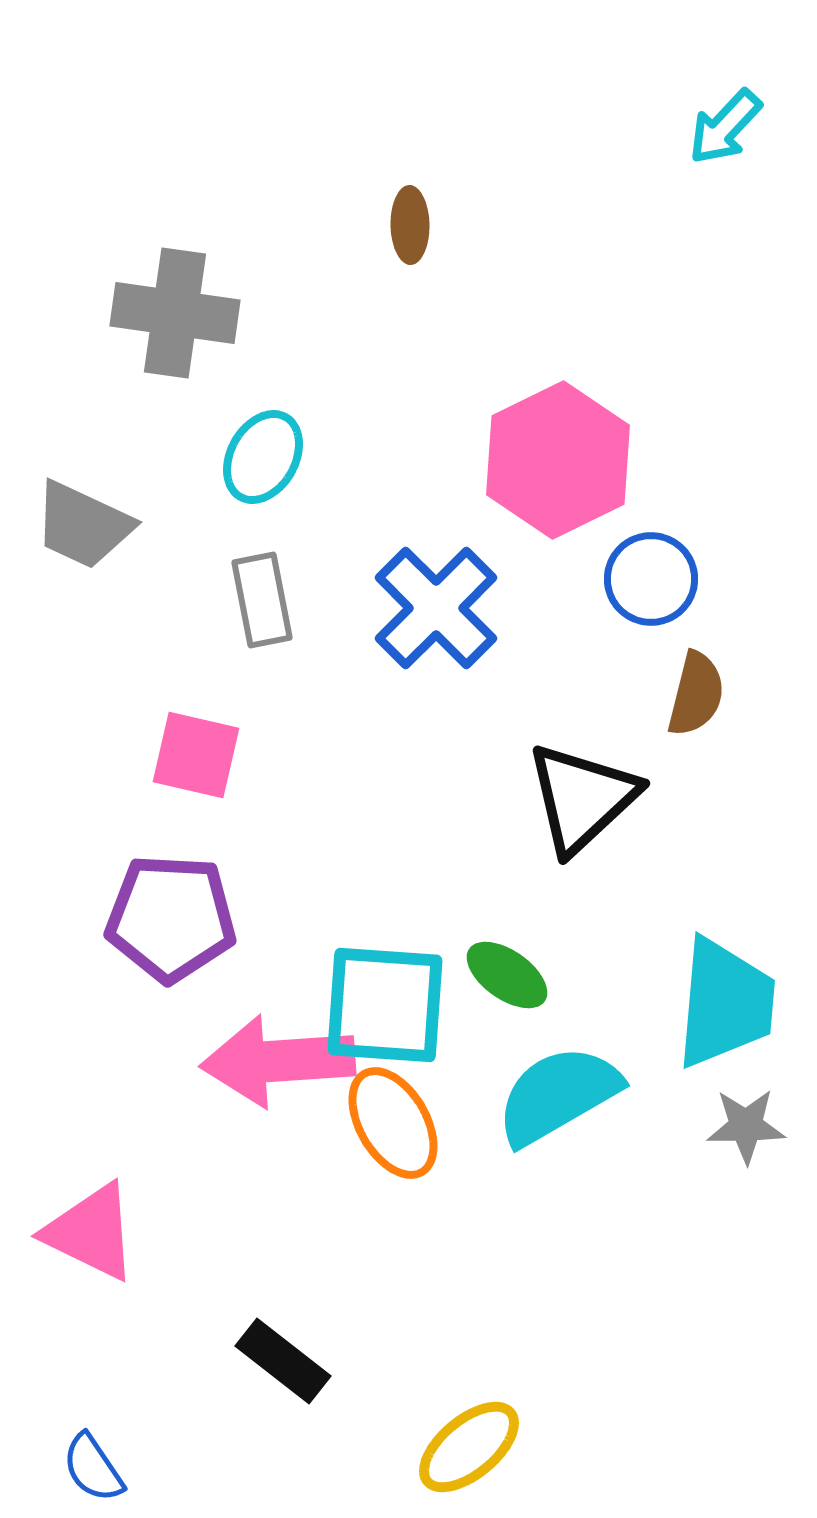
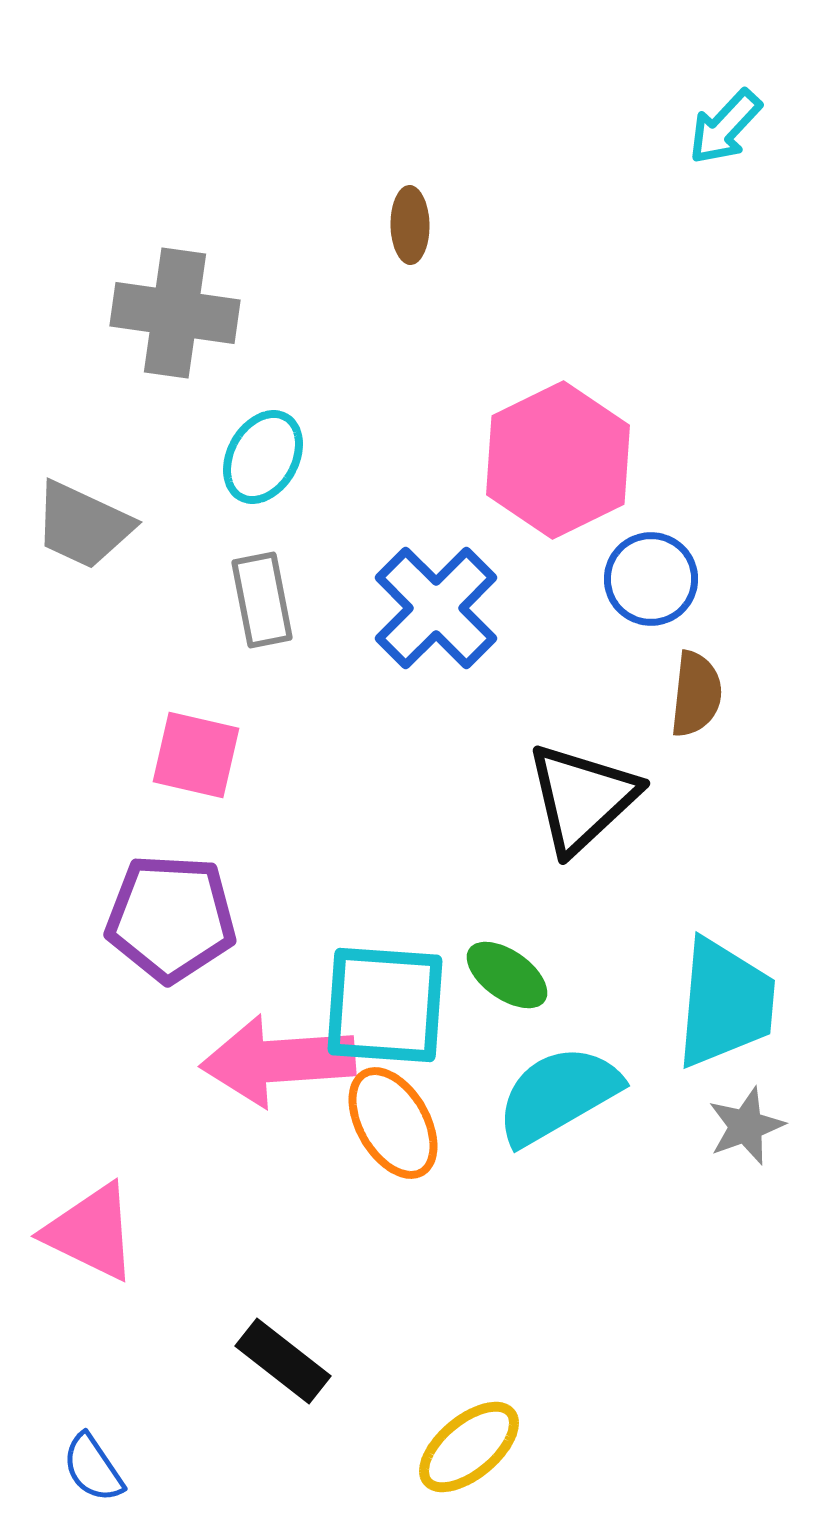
brown semicircle: rotated 8 degrees counterclockwise
gray star: rotated 20 degrees counterclockwise
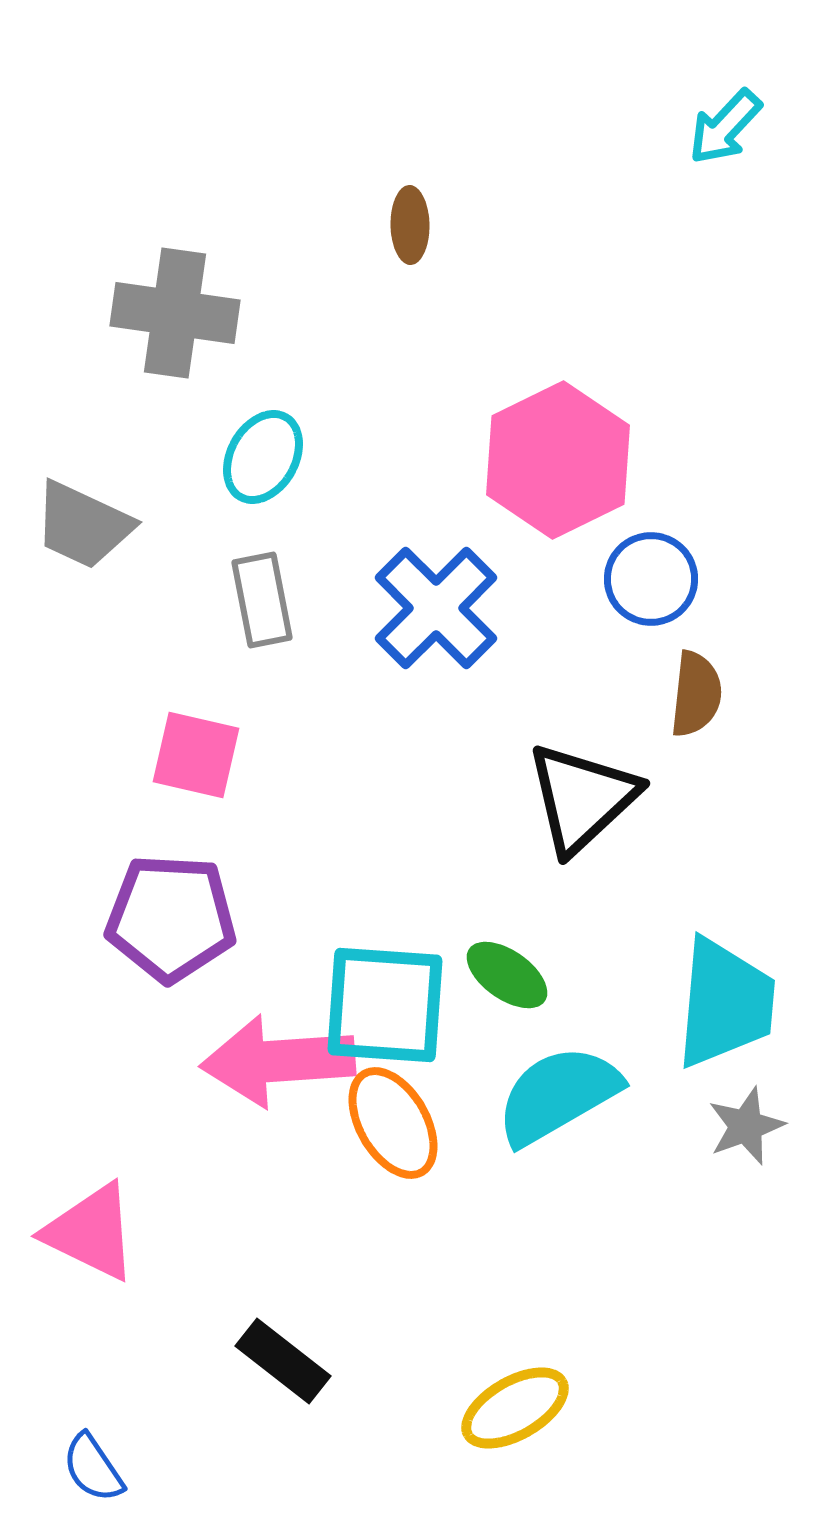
yellow ellipse: moved 46 px right, 39 px up; rotated 10 degrees clockwise
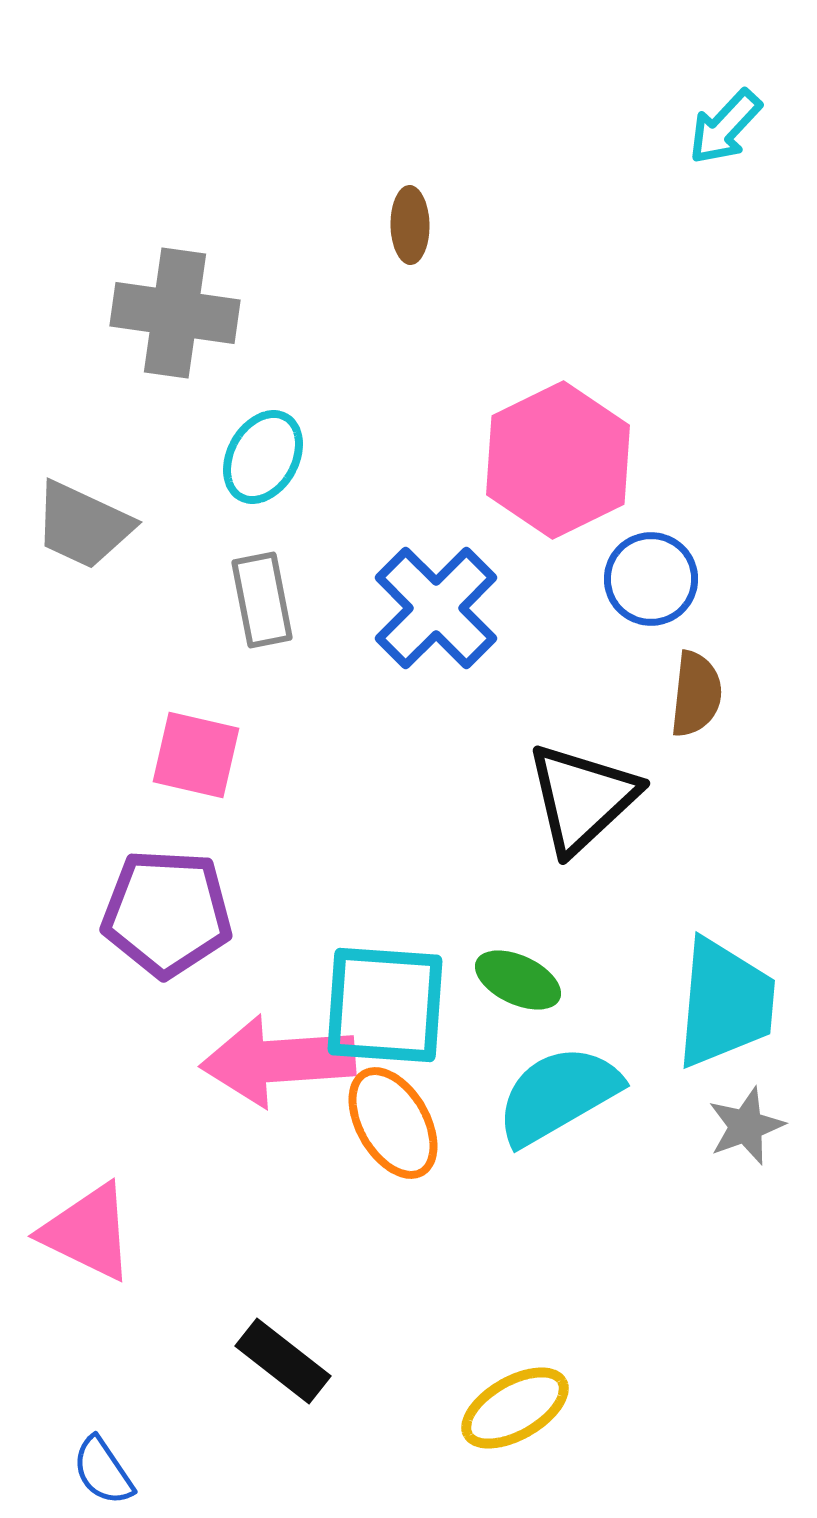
purple pentagon: moved 4 px left, 5 px up
green ellipse: moved 11 px right, 5 px down; rotated 10 degrees counterclockwise
pink triangle: moved 3 px left
blue semicircle: moved 10 px right, 3 px down
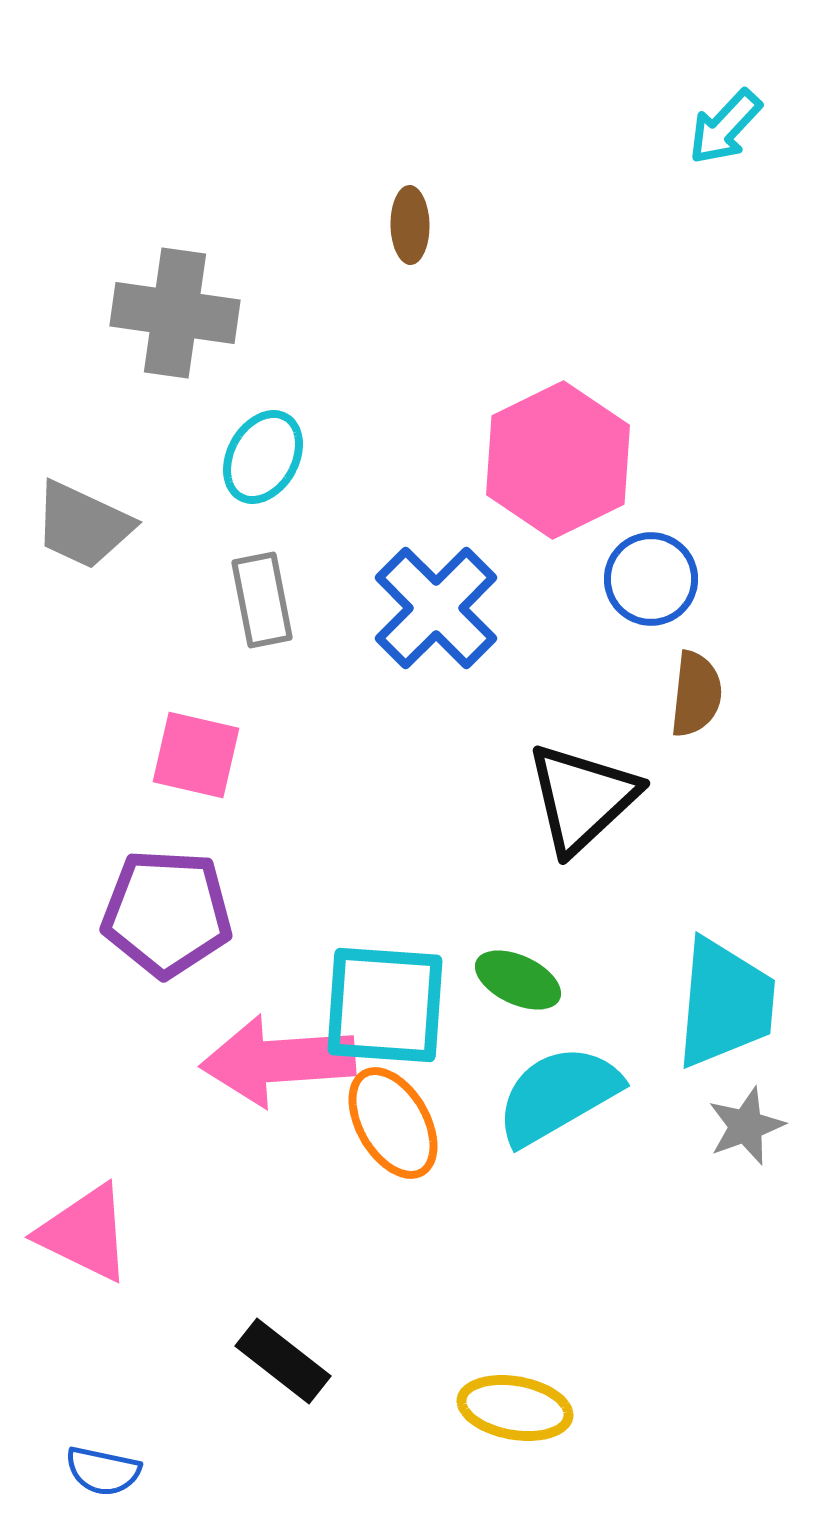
pink triangle: moved 3 px left, 1 px down
yellow ellipse: rotated 40 degrees clockwise
blue semicircle: rotated 44 degrees counterclockwise
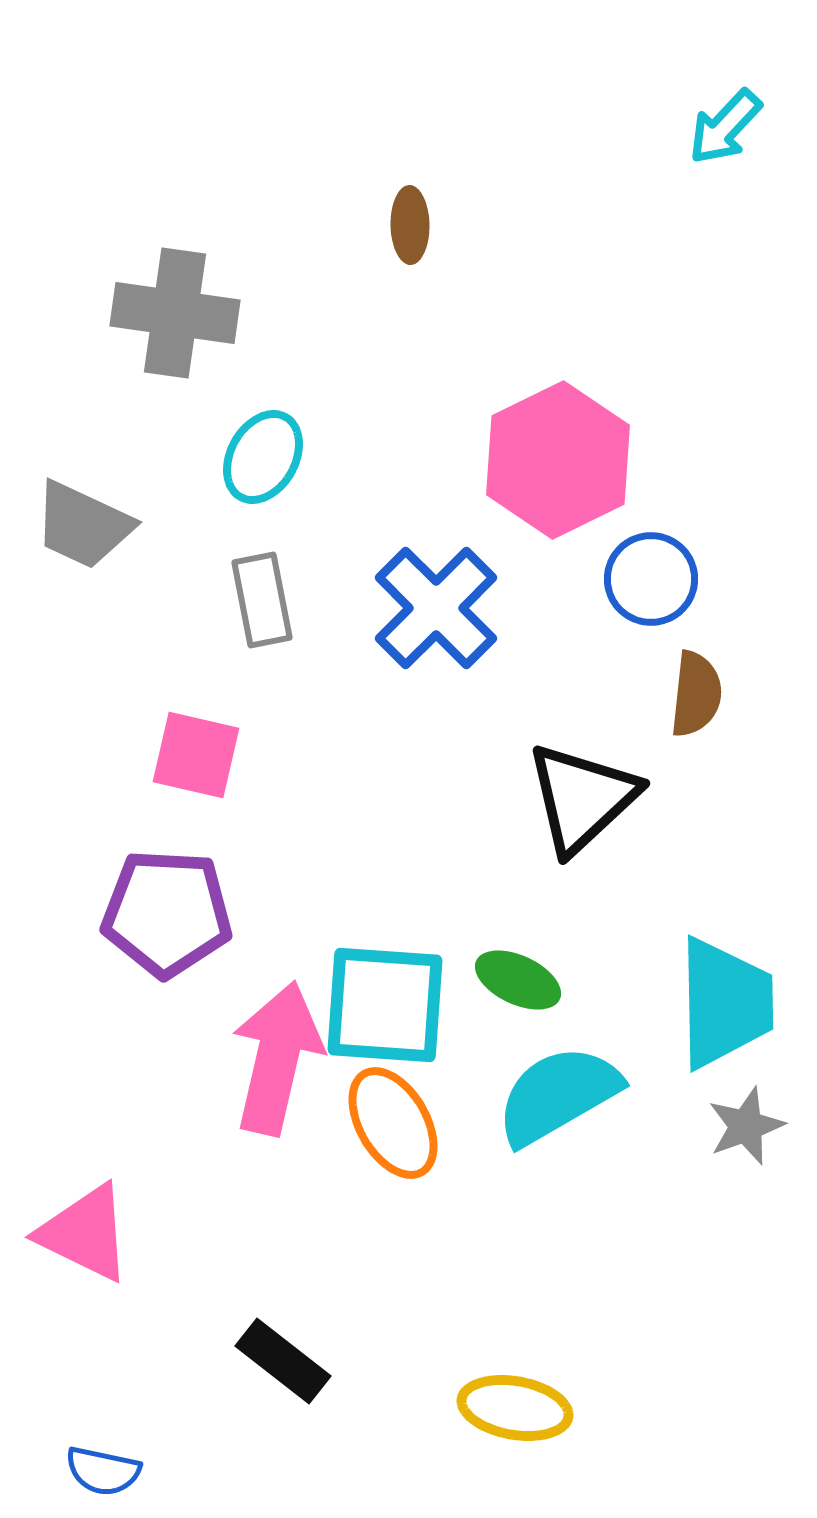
cyan trapezoid: rotated 6 degrees counterclockwise
pink arrow: moved 1 px left, 3 px up; rotated 107 degrees clockwise
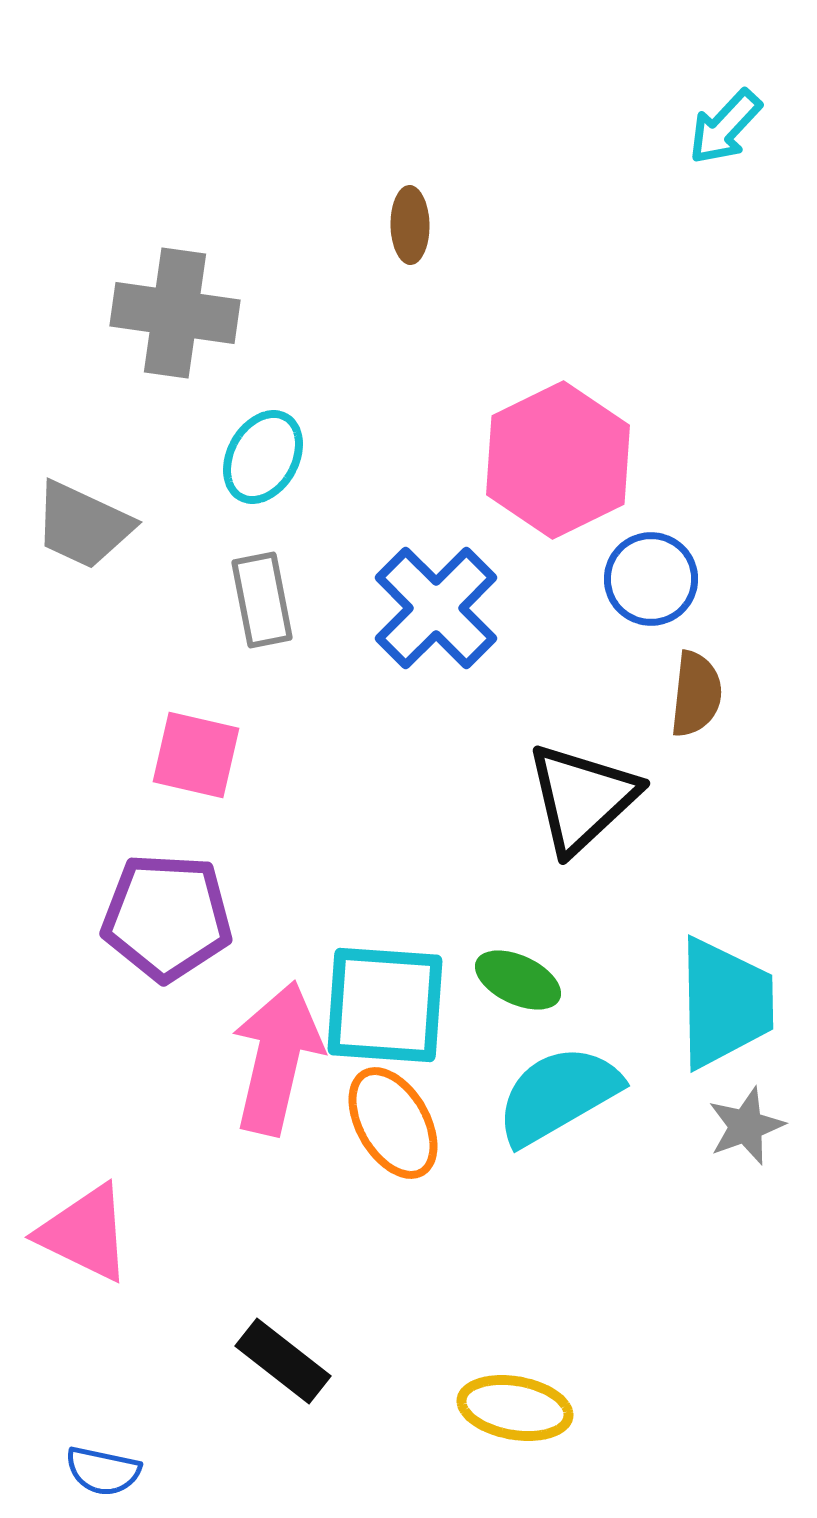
purple pentagon: moved 4 px down
